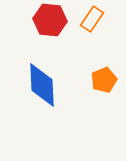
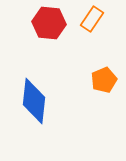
red hexagon: moved 1 px left, 3 px down
blue diamond: moved 8 px left, 16 px down; rotated 9 degrees clockwise
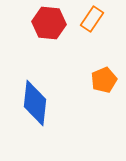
blue diamond: moved 1 px right, 2 px down
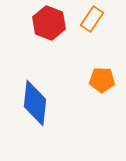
red hexagon: rotated 16 degrees clockwise
orange pentagon: moved 2 px left; rotated 25 degrees clockwise
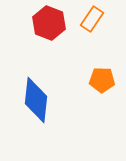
blue diamond: moved 1 px right, 3 px up
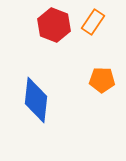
orange rectangle: moved 1 px right, 3 px down
red hexagon: moved 5 px right, 2 px down
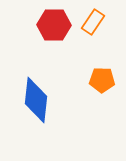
red hexagon: rotated 20 degrees counterclockwise
